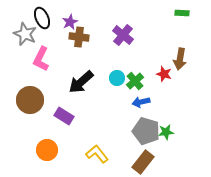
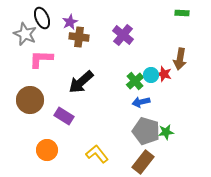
pink L-shape: rotated 65 degrees clockwise
cyan circle: moved 34 px right, 3 px up
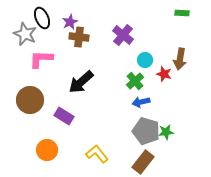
cyan circle: moved 6 px left, 15 px up
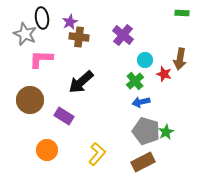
black ellipse: rotated 15 degrees clockwise
green star: rotated 21 degrees counterclockwise
yellow L-shape: rotated 80 degrees clockwise
brown rectangle: rotated 25 degrees clockwise
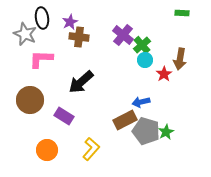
red star: rotated 21 degrees clockwise
green cross: moved 7 px right, 36 px up
yellow L-shape: moved 6 px left, 5 px up
brown rectangle: moved 18 px left, 42 px up
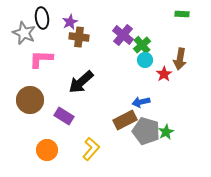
green rectangle: moved 1 px down
gray star: moved 1 px left, 1 px up
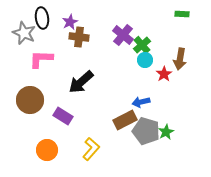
purple rectangle: moved 1 px left
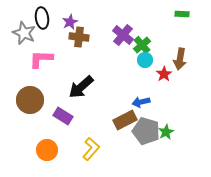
black arrow: moved 5 px down
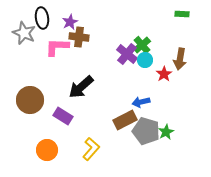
purple cross: moved 4 px right, 19 px down
pink L-shape: moved 16 px right, 12 px up
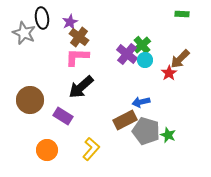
brown cross: rotated 30 degrees clockwise
pink L-shape: moved 20 px right, 10 px down
brown arrow: rotated 35 degrees clockwise
red star: moved 5 px right, 1 px up
green star: moved 2 px right, 3 px down; rotated 21 degrees counterclockwise
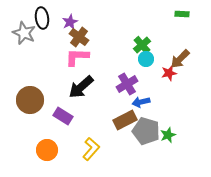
purple cross: moved 30 px down; rotated 20 degrees clockwise
cyan circle: moved 1 px right, 1 px up
red star: rotated 21 degrees clockwise
green star: rotated 28 degrees clockwise
